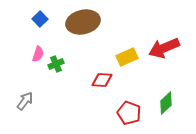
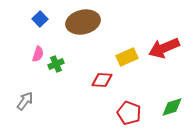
green diamond: moved 6 px right, 4 px down; rotated 25 degrees clockwise
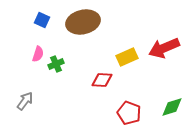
blue square: moved 2 px right, 1 px down; rotated 21 degrees counterclockwise
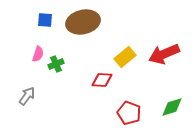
blue square: moved 3 px right; rotated 21 degrees counterclockwise
red arrow: moved 6 px down
yellow rectangle: moved 2 px left; rotated 15 degrees counterclockwise
gray arrow: moved 2 px right, 5 px up
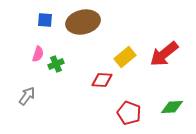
red arrow: rotated 16 degrees counterclockwise
green diamond: rotated 15 degrees clockwise
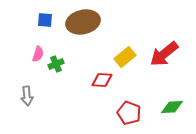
gray arrow: rotated 138 degrees clockwise
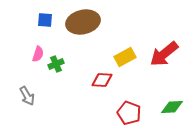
yellow rectangle: rotated 10 degrees clockwise
gray arrow: rotated 24 degrees counterclockwise
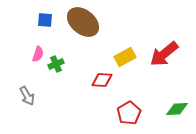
brown ellipse: rotated 52 degrees clockwise
green diamond: moved 5 px right, 2 px down
red pentagon: rotated 20 degrees clockwise
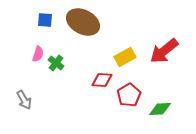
brown ellipse: rotated 12 degrees counterclockwise
red arrow: moved 3 px up
green cross: moved 1 px up; rotated 28 degrees counterclockwise
gray arrow: moved 3 px left, 4 px down
green diamond: moved 17 px left
red pentagon: moved 18 px up
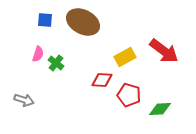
red arrow: rotated 104 degrees counterclockwise
red pentagon: rotated 25 degrees counterclockwise
gray arrow: rotated 42 degrees counterclockwise
